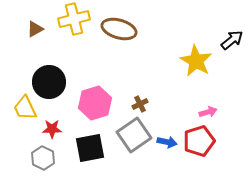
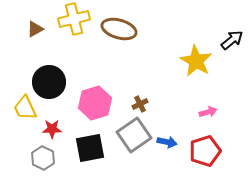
red pentagon: moved 6 px right, 10 px down
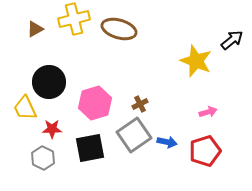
yellow star: rotated 8 degrees counterclockwise
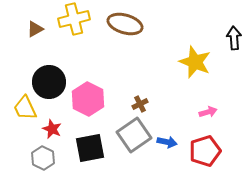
brown ellipse: moved 6 px right, 5 px up
black arrow: moved 2 px right, 2 px up; rotated 55 degrees counterclockwise
yellow star: moved 1 px left, 1 px down
pink hexagon: moved 7 px left, 4 px up; rotated 16 degrees counterclockwise
red star: rotated 24 degrees clockwise
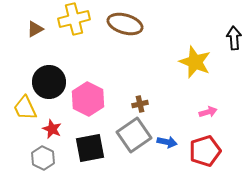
brown cross: rotated 14 degrees clockwise
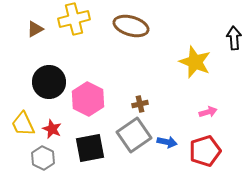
brown ellipse: moved 6 px right, 2 px down
yellow trapezoid: moved 2 px left, 16 px down
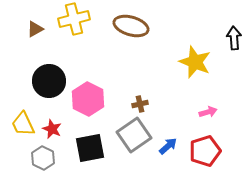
black circle: moved 1 px up
blue arrow: moved 1 px right, 4 px down; rotated 54 degrees counterclockwise
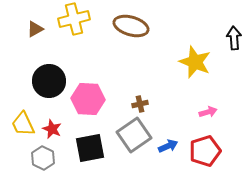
pink hexagon: rotated 24 degrees counterclockwise
blue arrow: rotated 18 degrees clockwise
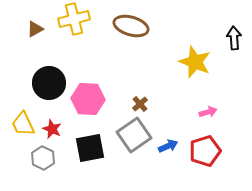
black circle: moved 2 px down
brown cross: rotated 28 degrees counterclockwise
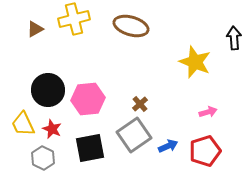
black circle: moved 1 px left, 7 px down
pink hexagon: rotated 8 degrees counterclockwise
